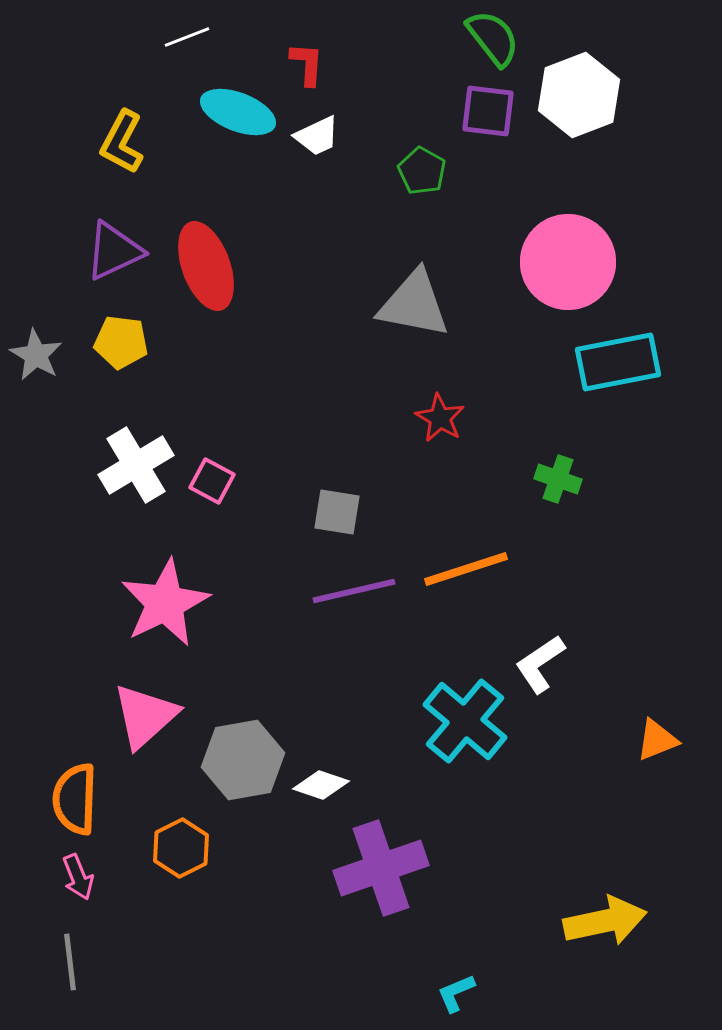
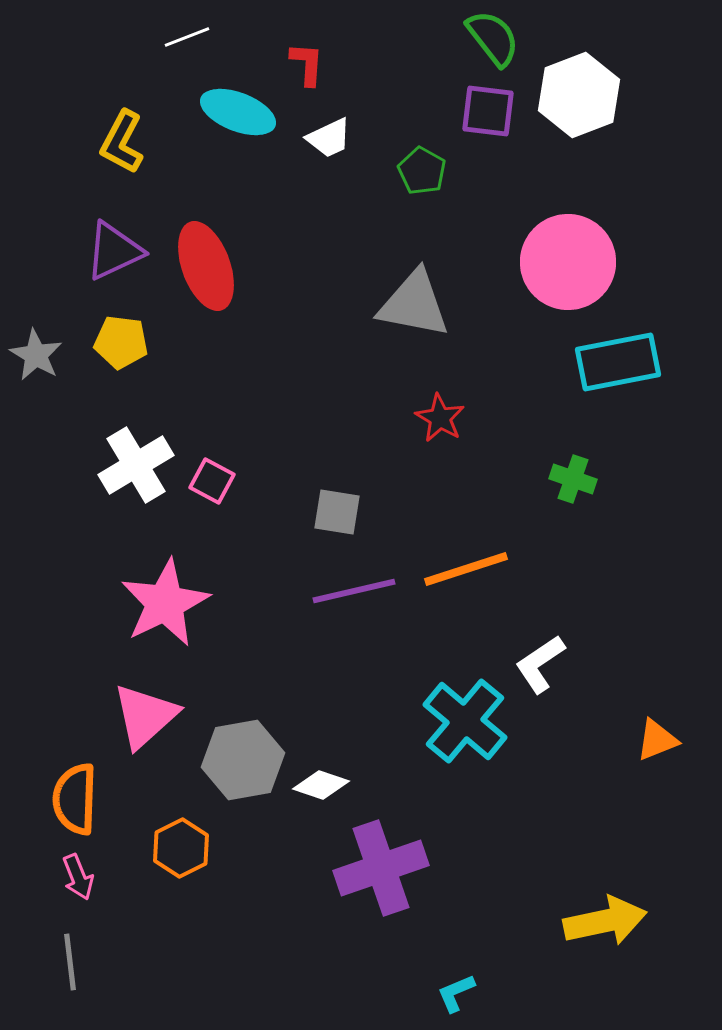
white trapezoid: moved 12 px right, 2 px down
green cross: moved 15 px right
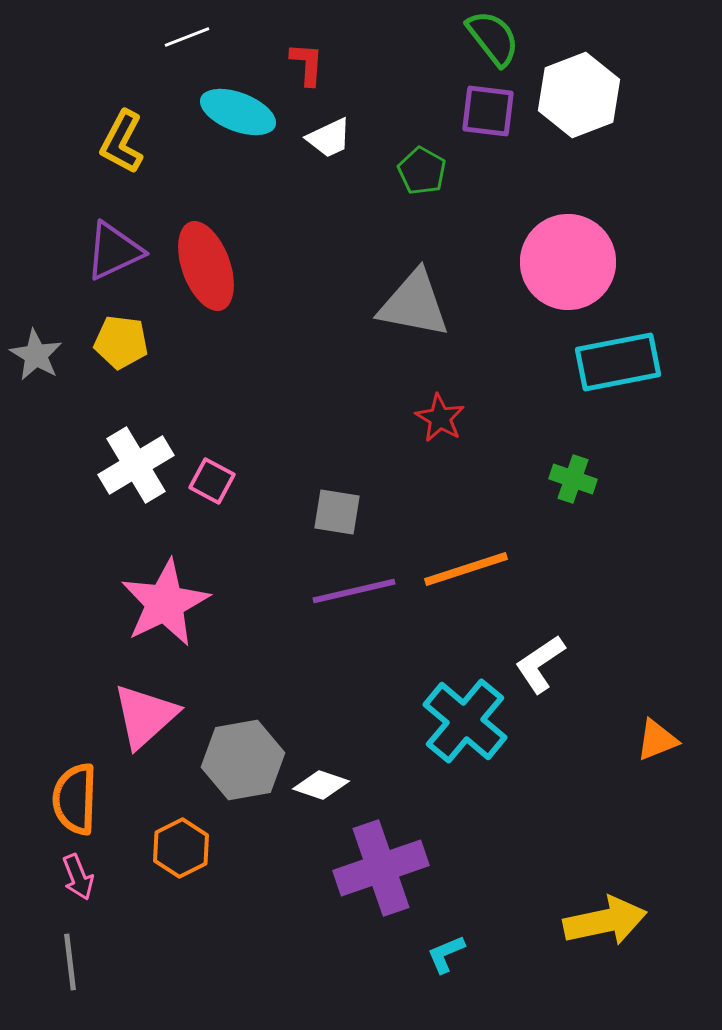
cyan L-shape: moved 10 px left, 39 px up
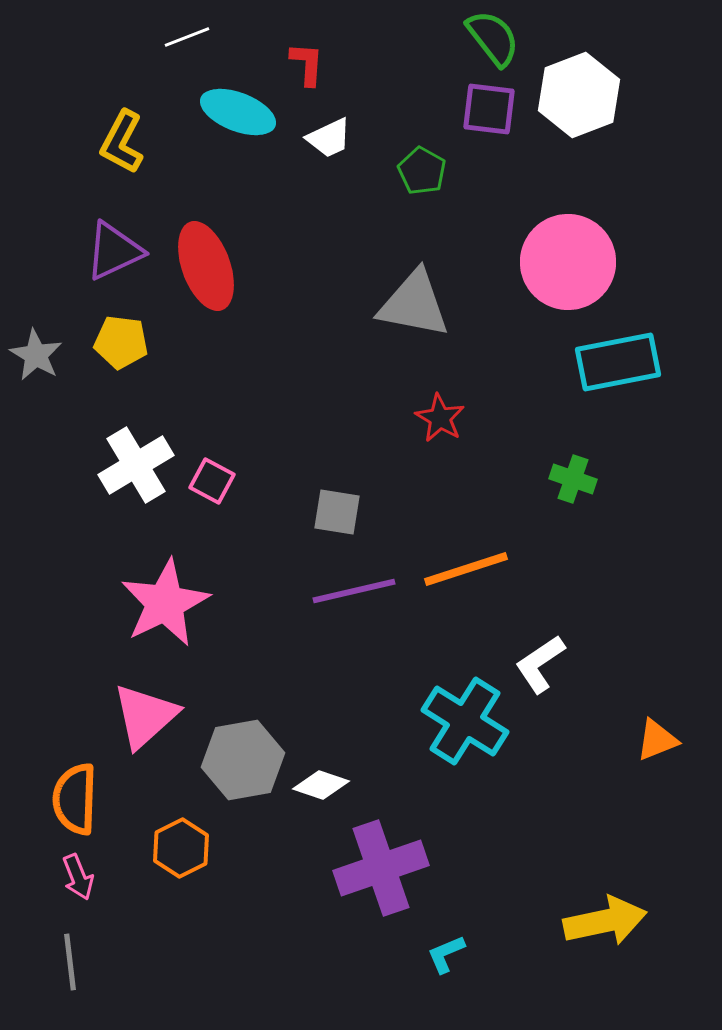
purple square: moved 1 px right, 2 px up
cyan cross: rotated 8 degrees counterclockwise
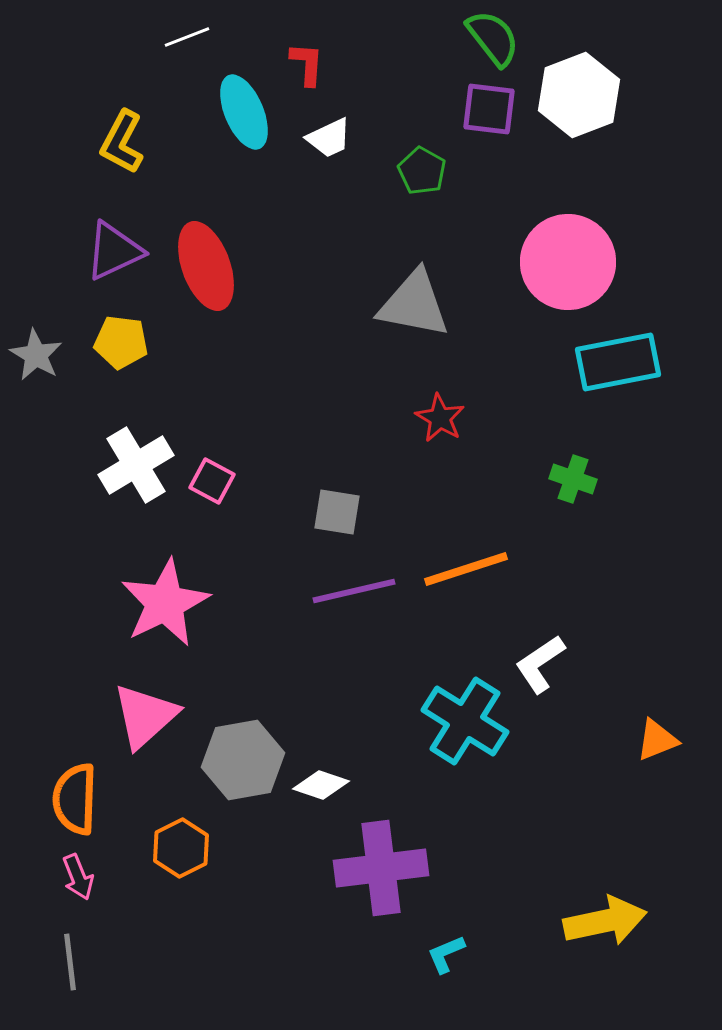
cyan ellipse: moved 6 px right; rotated 46 degrees clockwise
purple cross: rotated 12 degrees clockwise
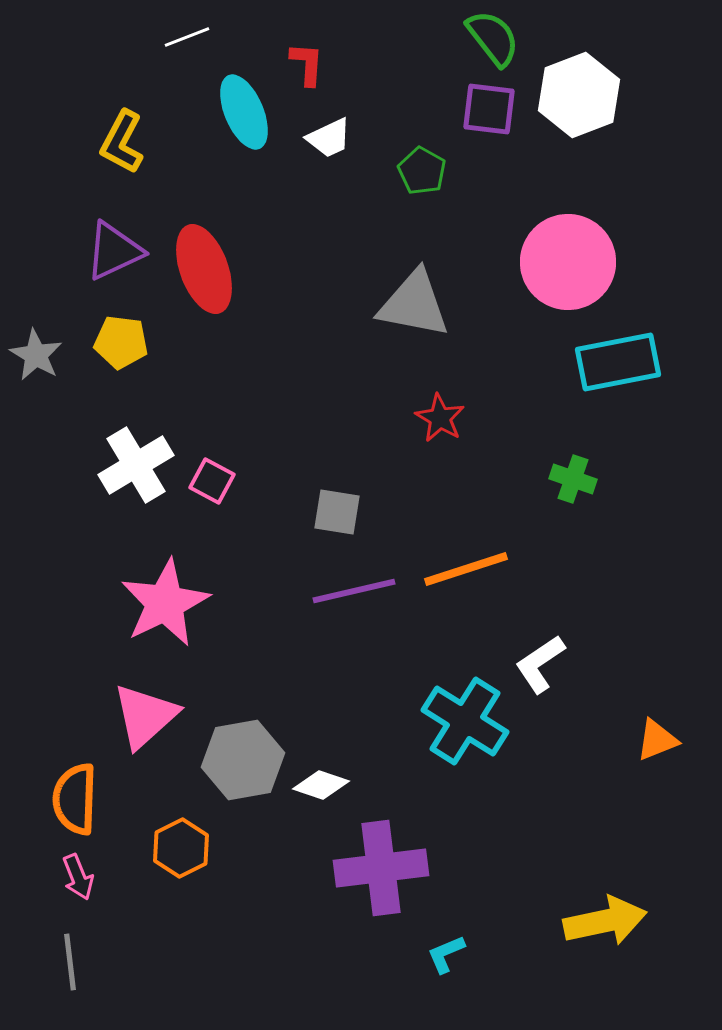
red ellipse: moved 2 px left, 3 px down
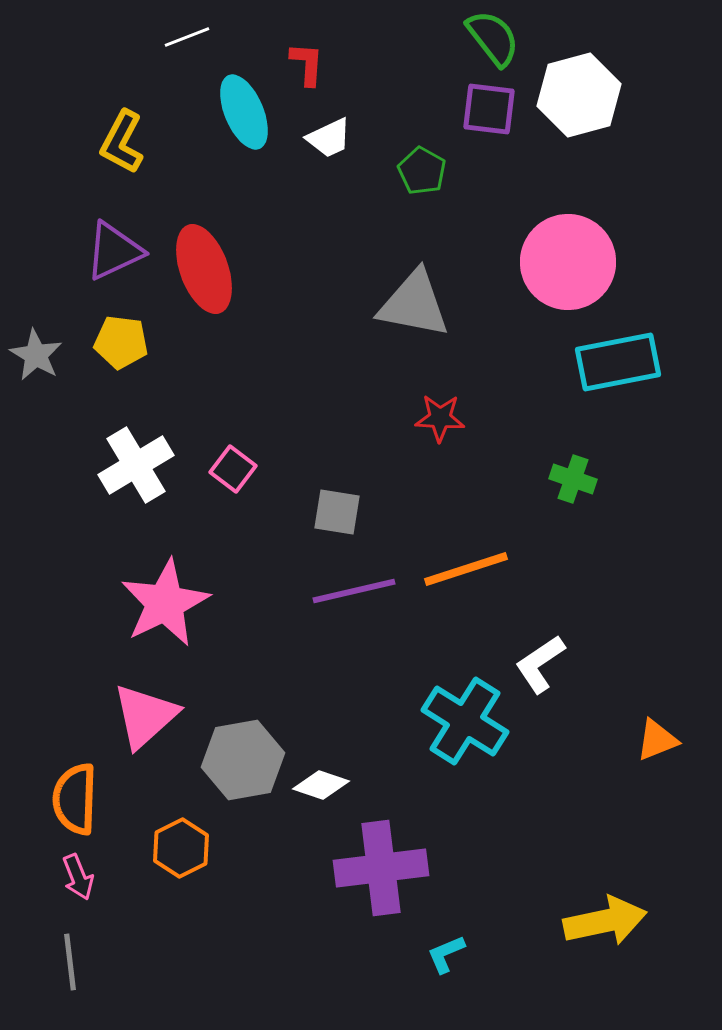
white hexagon: rotated 6 degrees clockwise
red star: rotated 27 degrees counterclockwise
pink square: moved 21 px right, 12 px up; rotated 9 degrees clockwise
